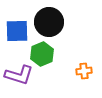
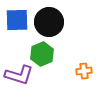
blue square: moved 11 px up
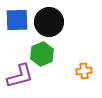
purple L-shape: moved 1 px right, 1 px down; rotated 32 degrees counterclockwise
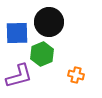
blue square: moved 13 px down
orange cross: moved 8 px left, 4 px down; rotated 21 degrees clockwise
purple L-shape: moved 1 px left
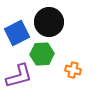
blue square: rotated 25 degrees counterclockwise
green hexagon: rotated 20 degrees clockwise
orange cross: moved 3 px left, 5 px up
